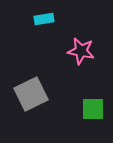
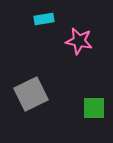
pink star: moved 2 px left, 10 px up
green square: moved 1 px right, 1 px up
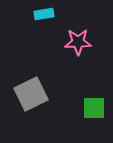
cyan rectangle: moved 5 px up
pink star: moved 1 px left, 1 px down; rotated 12 degrees counterclockwise
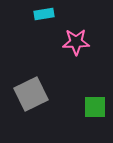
pink star: moved 2 px left
green square: moved 1 px right, 1 px up
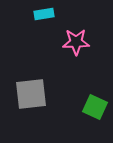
gray square: rotated 20 degrees clockwise
green square: rotated 25 degrees clockwise
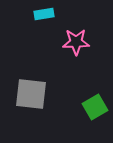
gray square: rotated 12 degrees clockwise
green square: rotated 35 degrees clockwise
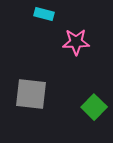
cyan rectangle: rotated 24 degrees clockwise
green square: moved 1 px left; rotated 15 degrees counterclockwise
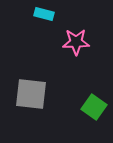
green square: rotated 10 degrees counterclockwise
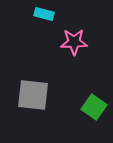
pink star: moved 2 px left
gray square: moved 2 px right, 1 px down
